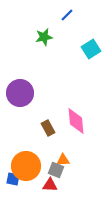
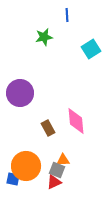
blue line: rotated 48 degrees counterclockwise
gray square: moved 1 px right
red triangle: moved 4 px right, 3 px up; rotated 28 degrees counterclockwise
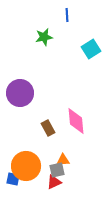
gray square: rotated 35 degrees counterclockwise
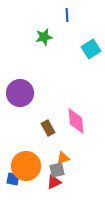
orange triangle: moved 2 px up; rotated 16 degrees counterclockwise
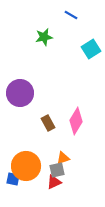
blue line: moved 4 px right; rotated 56 degrees counterclockwise
pink diamond: rotated 36 degrees clockwise
brown rectangle: moved 5 px up
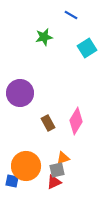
cyan square: moved 4 px left, 1 px up
blue square: moved 1 px left, 2 px down
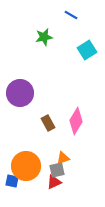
cyan square: moved 2 px down
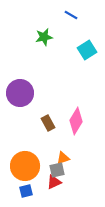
orange circle: moved 1 px left
blue square: moved 14 px right, 10 px down; rotated 24 degrees counterclockwise
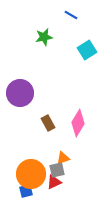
pink diamond: moved 2 px right, 2 px down
orange circle: moved 6 px right, 8 px down
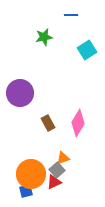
blue line: rotated 32 degrees counterclockwise
gray square: rotated 28 degrees counterclockwise
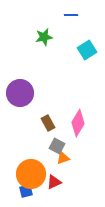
gray square: moved 24 px up; rotated 21 degrees counterclockwise
